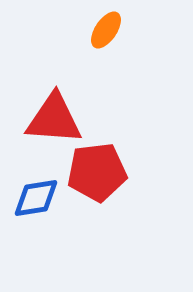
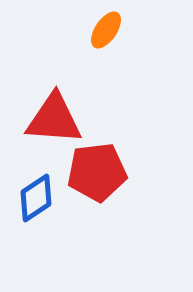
blue diamond: rotated 24 degrees counterclockwise
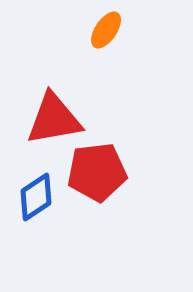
red triangle: rotated 14 degrees counterclockwise
blue diamond: moved 1 px up
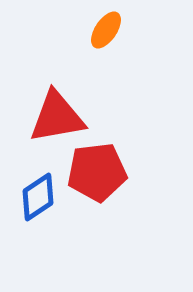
red triangle: moved 3 px right, 2 px up
blue diamond: moved 2 px right
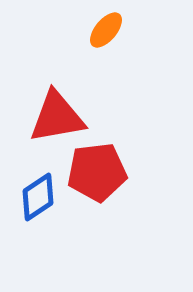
orange ellipse: rotated 6 degrees clockwise
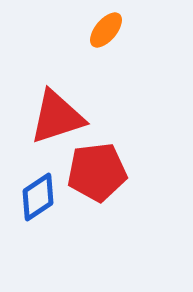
red triangle: rotated 8 degrees counterclockwise
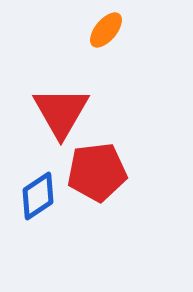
red triangle: moved 4 px right, 5 px up; rotated 42 degrees counterclockwise
blue diamond: moved 1 px up
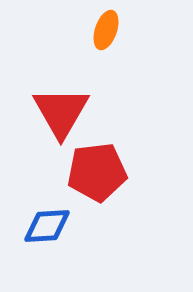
orange ellipse: rotated 21 degrees counterclockwise
blue diamond: moved 9 px right, 30 px down; rotated 30 degrees clockwise
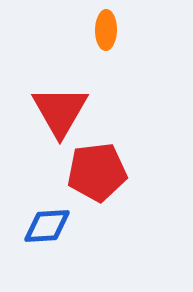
orange ellipse: rotated 18 degrees counterclockwise
red triangle: moved 1 px left, 1 px up
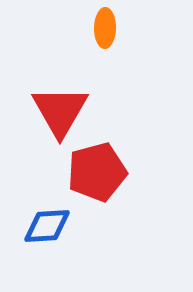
orange ellipse: moved 1 px left, 2 px up
red pentagon: rotated 8 degrees counterclockwise
